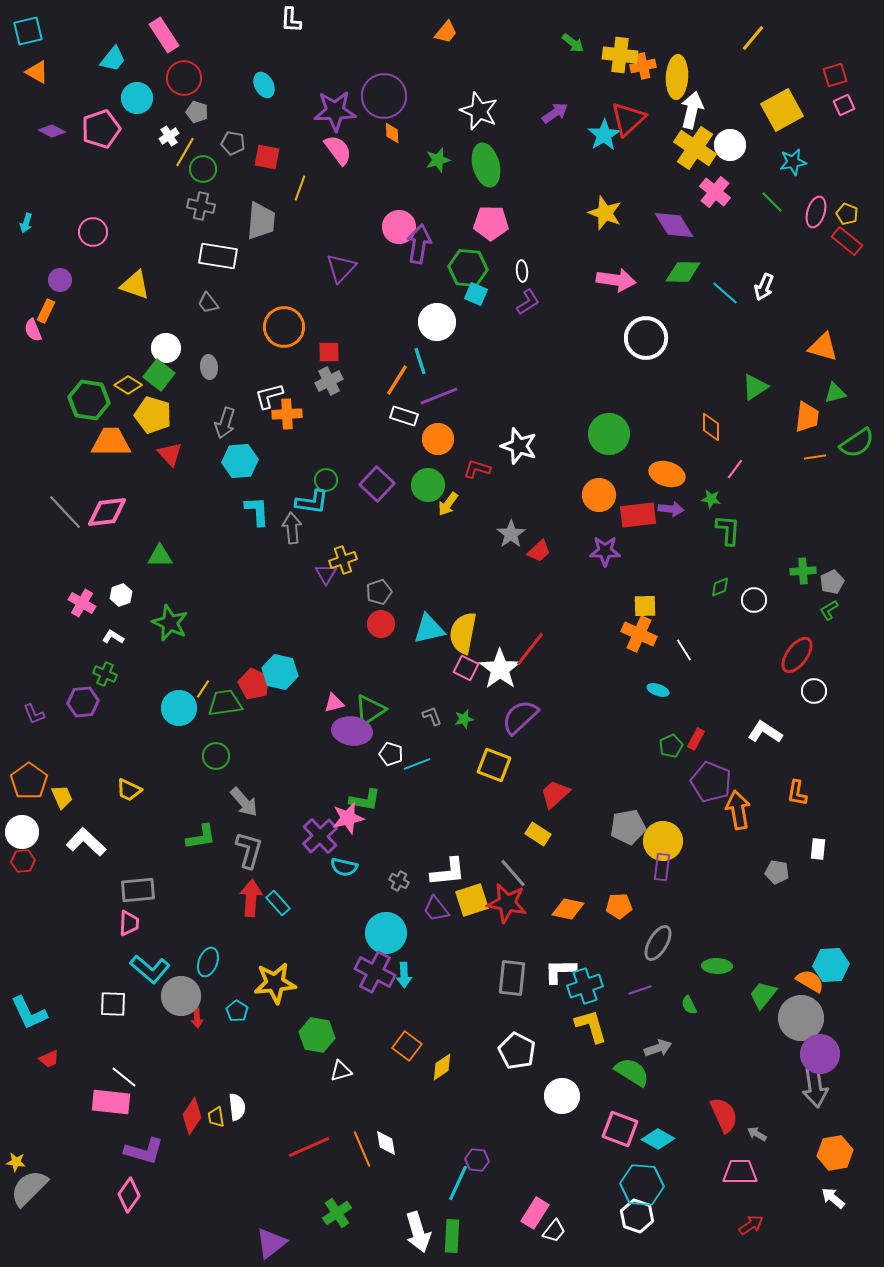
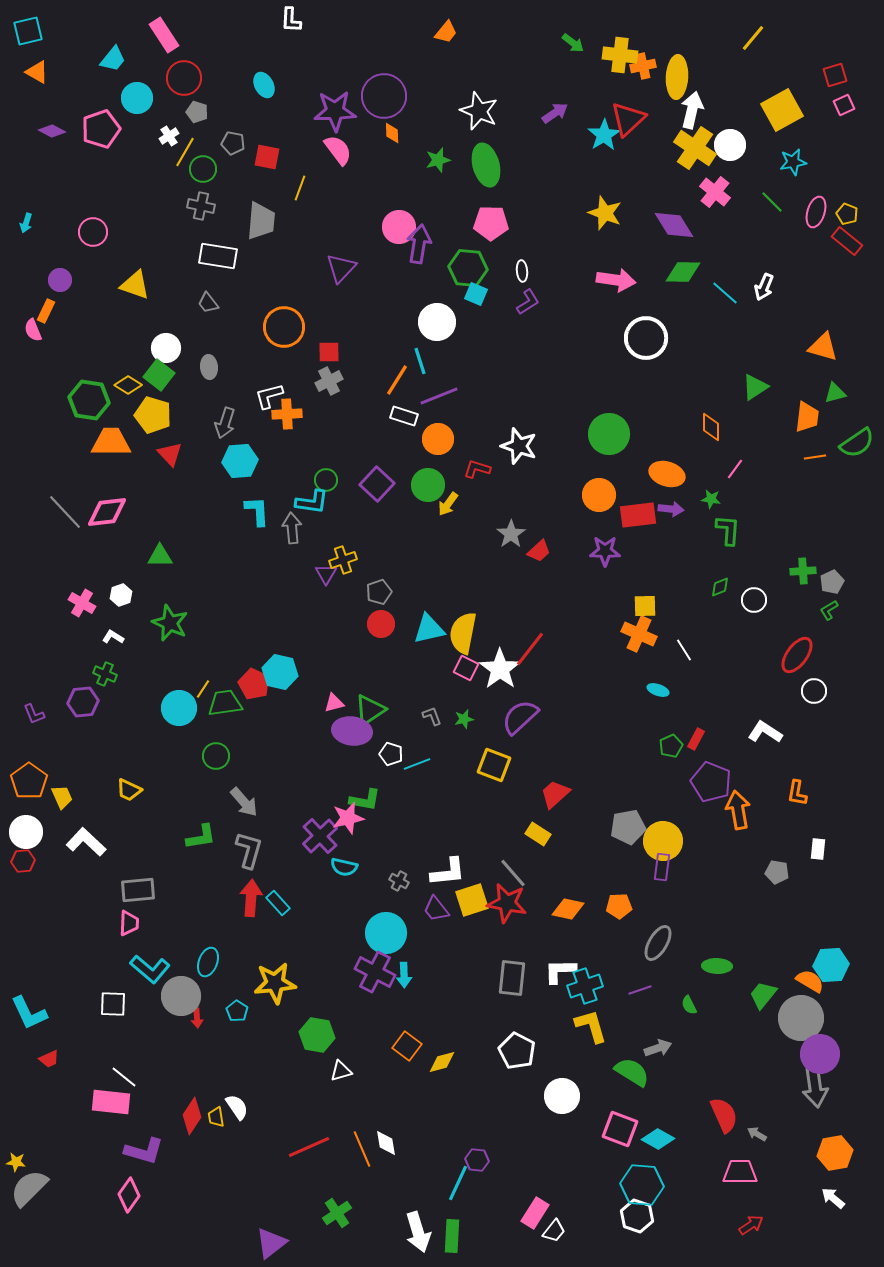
white circle at (22, 832): moved 4 px right
yellow diamond at (442, 1067): moved 5 px up; rotated 20 degrees clockwise
white semicircle at (237, 1107): rotated 28 degrees counterclockwise
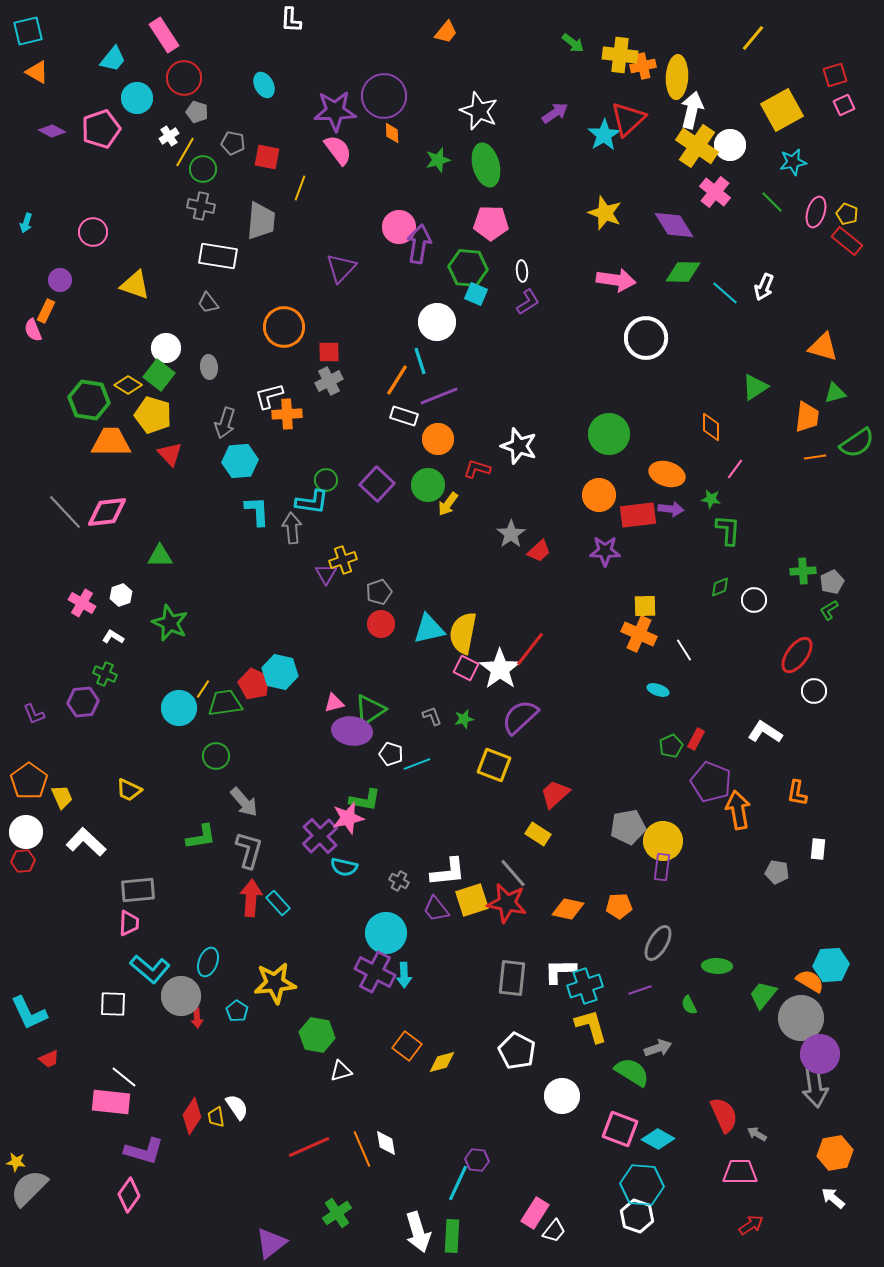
yellow cross at (695, 148): moved 2 px right, 2 px up
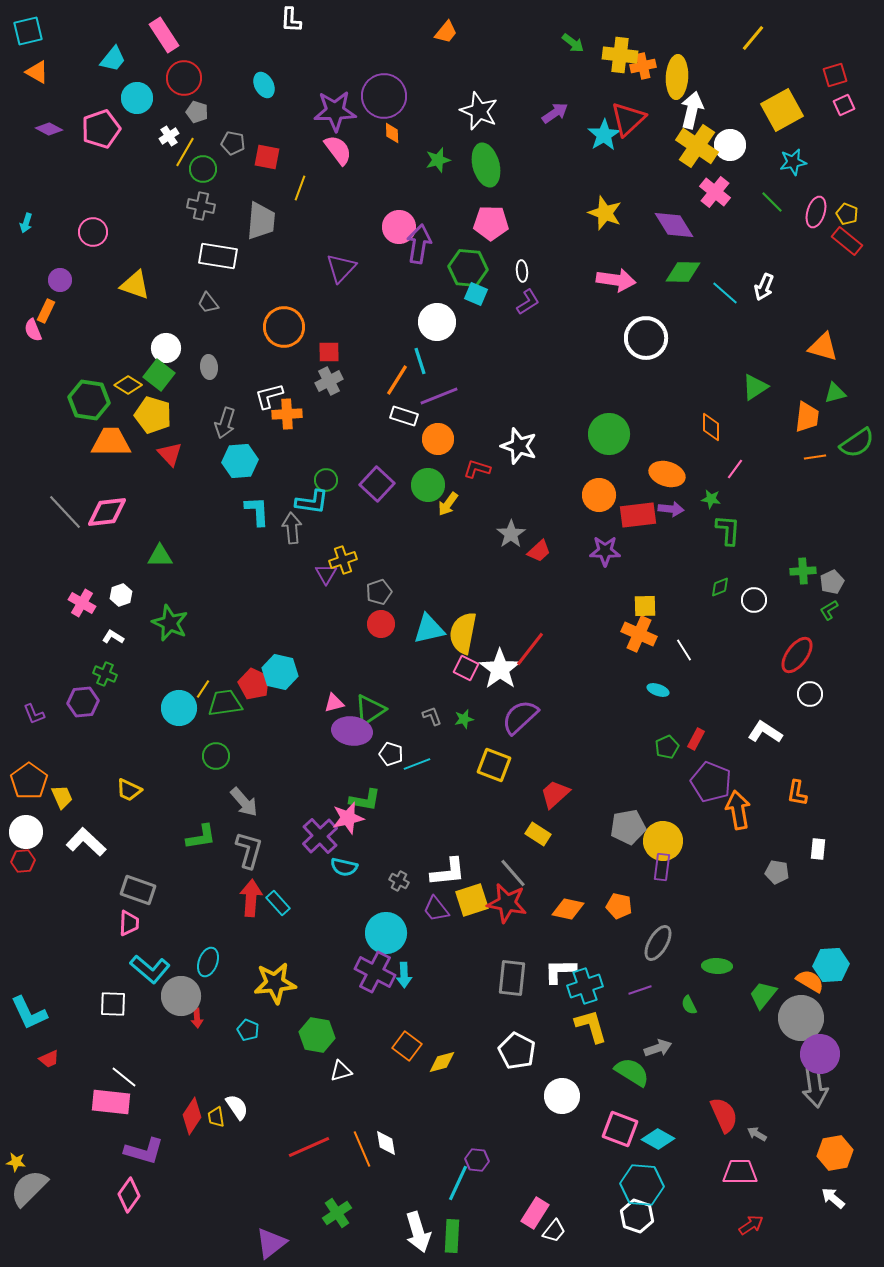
purple diamond at (52, 131): moved 3 px left, 2 px up
white circle at (814, 691): moved 4 px left, 3 px down
green pentagon at (671, 746): moved 4 px left, 1 px down
gray rectangle at (138, 890): rotated 24 degrees clockwise
orange pentagon at (619, 906): rotated 15 degrees clockwise
cyan pentagon at (237, 1011): moved 11 px right, 19 px down; rotated 10 degrees counterclockwise
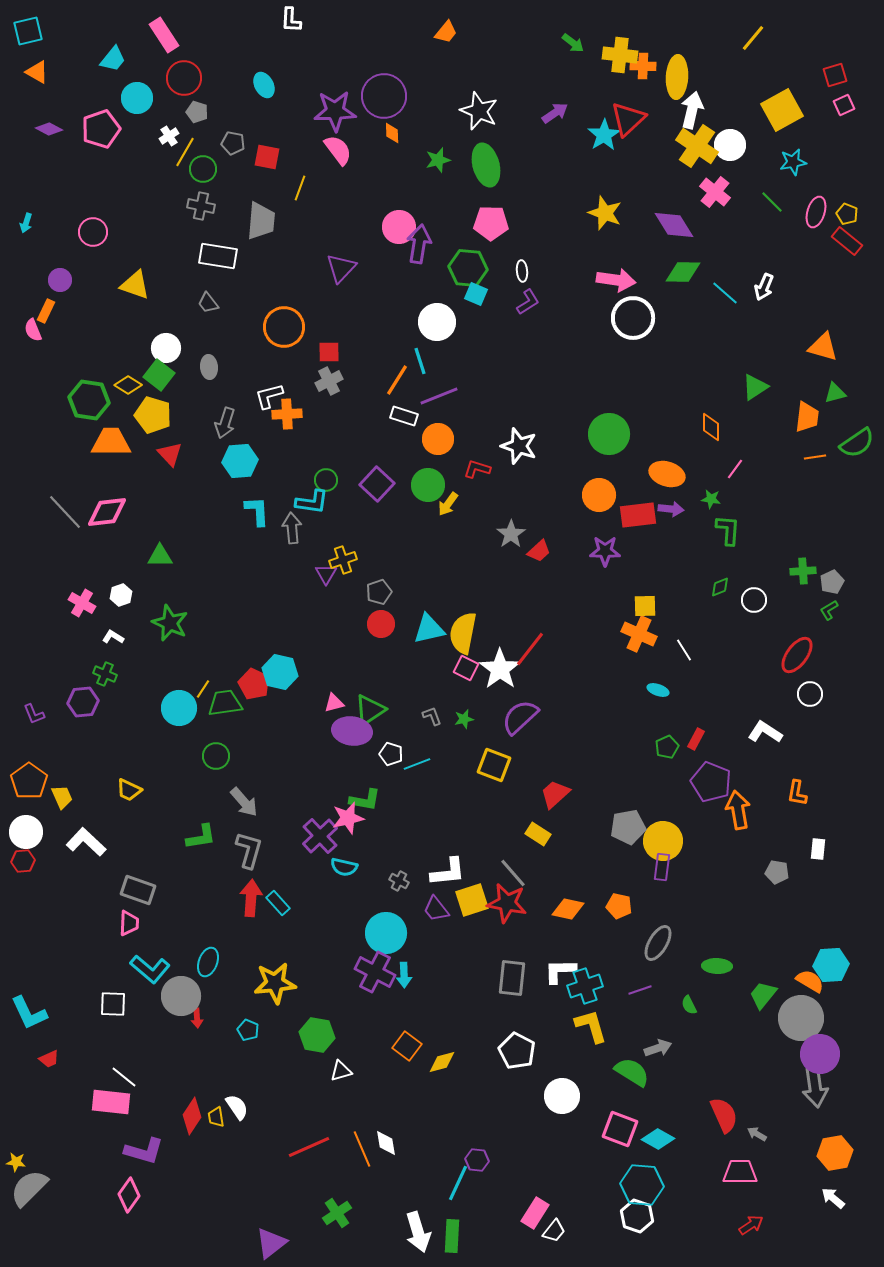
orange cross at (643, 66): rotated 15 degrees clockwise
white circle at (646, 338): moved 13 px left, 20 px up
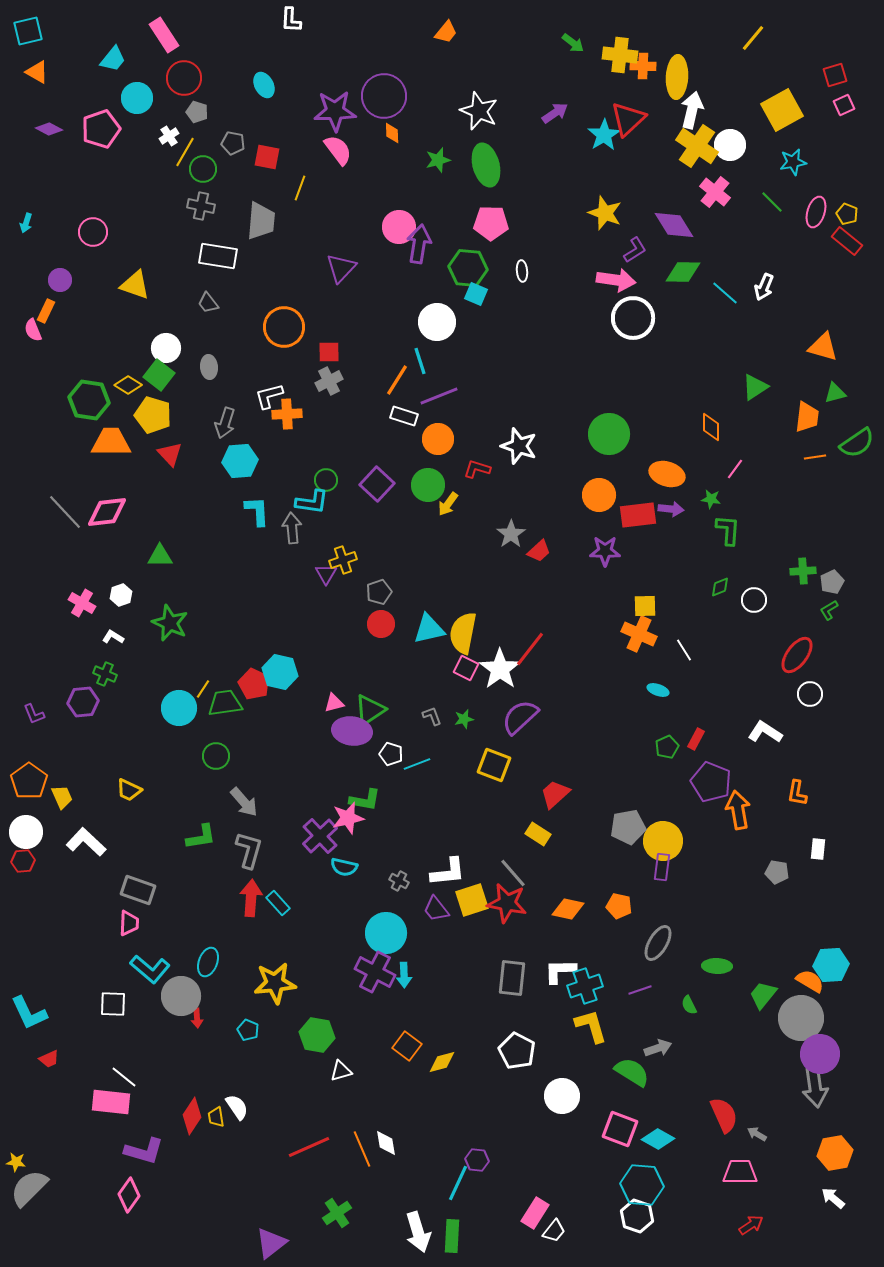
purple L-shape at (528, 302): moved 107 px right, 52 px up
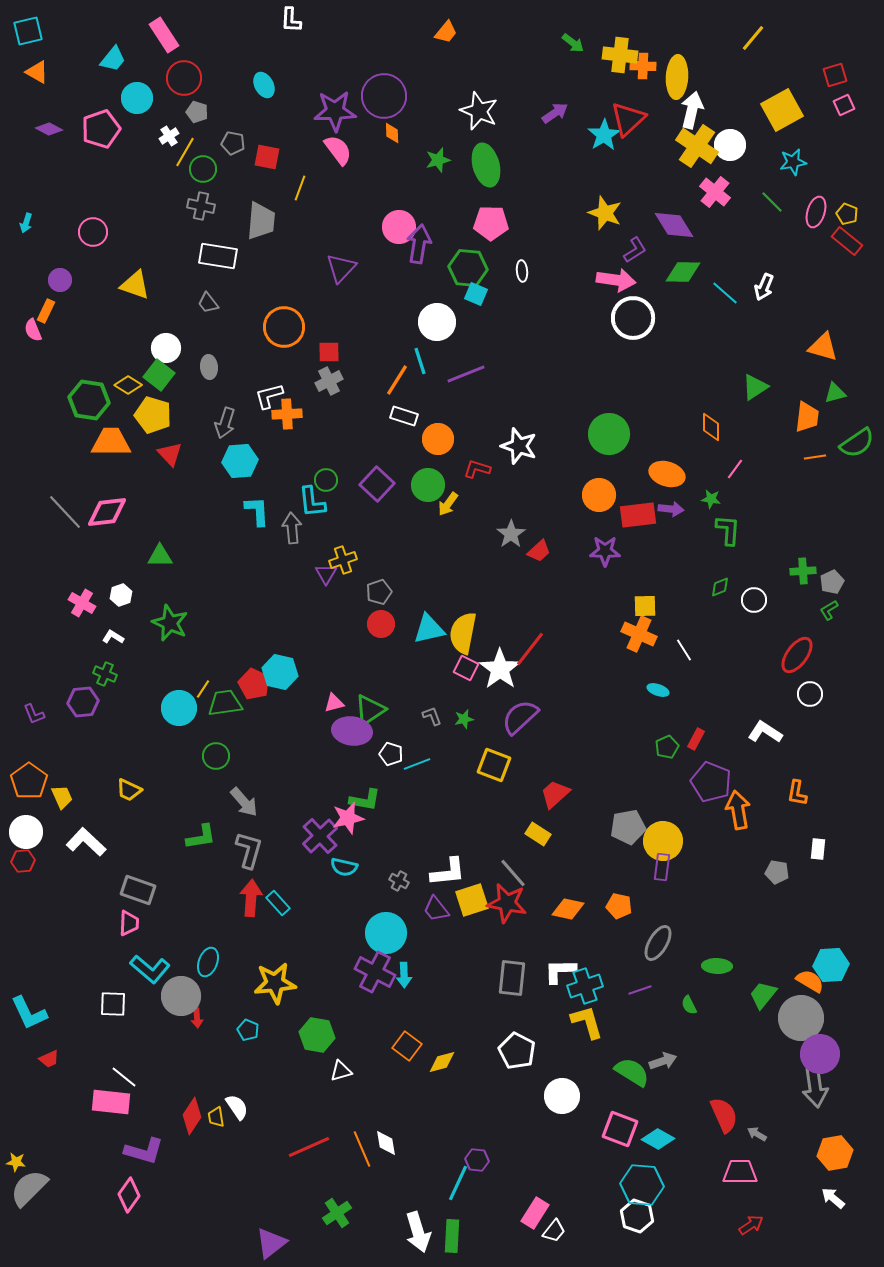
purple line at (439, 396): moved 27 px right, 22 px up
cyan L-shape at (312, 502): rotated 76 degrees clockwise
yellow L-shape at (591, 1026): moved 4 px left, 4 px up
gray arrow at (658, 1048): moved 5 px right, 13 px down
